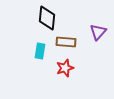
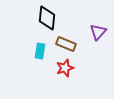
brown rectangle: moved 2 px down; rotated 18 degrees clockwise
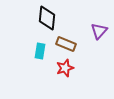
purple triangle: moved 1 px right, 1 px up
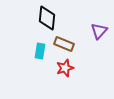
brown rectangle: moved 2 px left
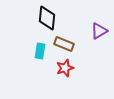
purple triangle: rotated 18 degrees clockwise
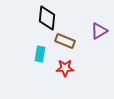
brown rectangle: moved 1 px right, 3 px up
cyan rectangle: moved 3 px down
red star: rotated 18 degrees clockwise
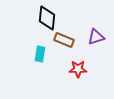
purple triangle: moved 3 px left, 6 px down; rotated 12 degrees clockwise
brown rectangle: moved 1 px left, 1 px up
red star: moved 13 px right, 1 px down
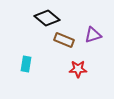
black diamond: rotated 55 degrees counterclockwise
purple triangle: moved 3 px left, 2 px up
cyan rectangle: moved 14 px left, 10 px down
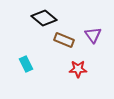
black diamond: moved 3 px left
purple triangle: rotated 48 degrees counterclockwise
cyan rectangle: rotated 35 degrees counterclockwise
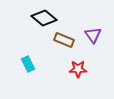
cyan rectangle: moved 2 px right
